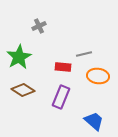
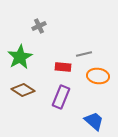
green star: moved 1 px right
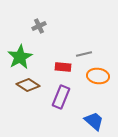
brown diamond: moved 5 px right, 5 px up
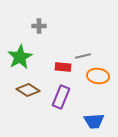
gray cross: rotated 24 degrees clockwise
gray line: moved 1 px left, 2 px down
brown diamond: moved 5 px down
blue trapezoid: rotated 135 degrees clockwise
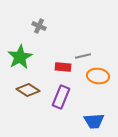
gray cross: rotated 24 degrees clockwise
